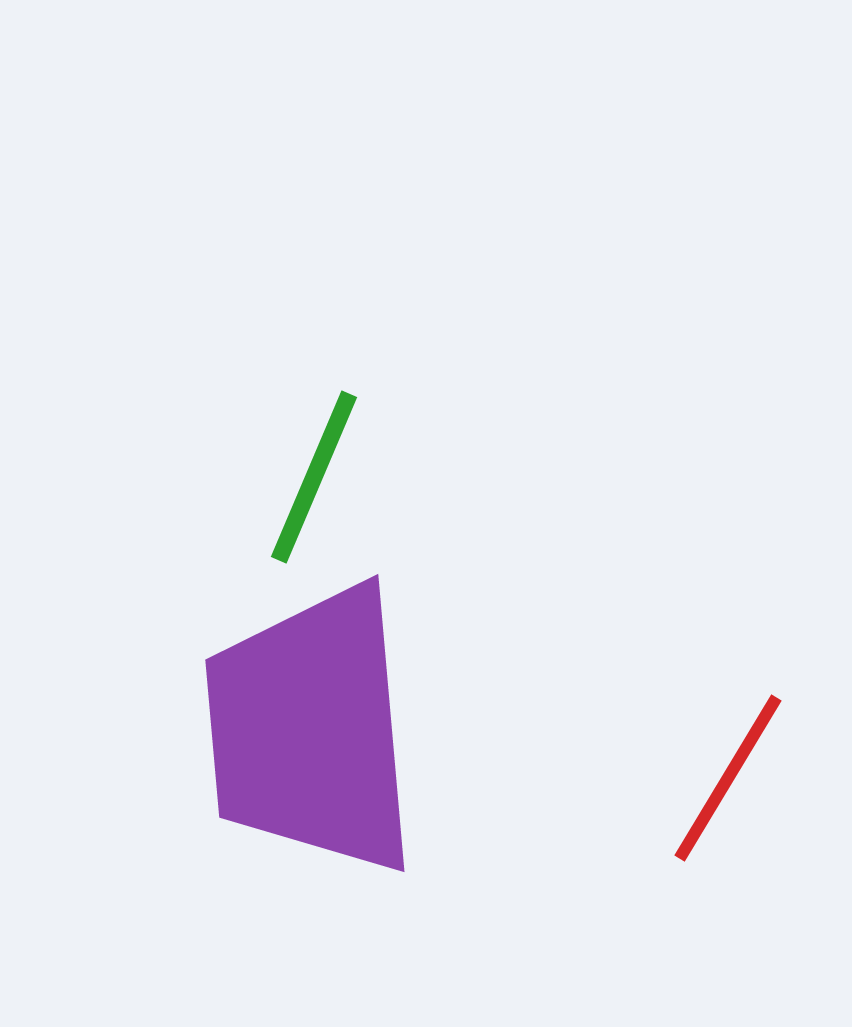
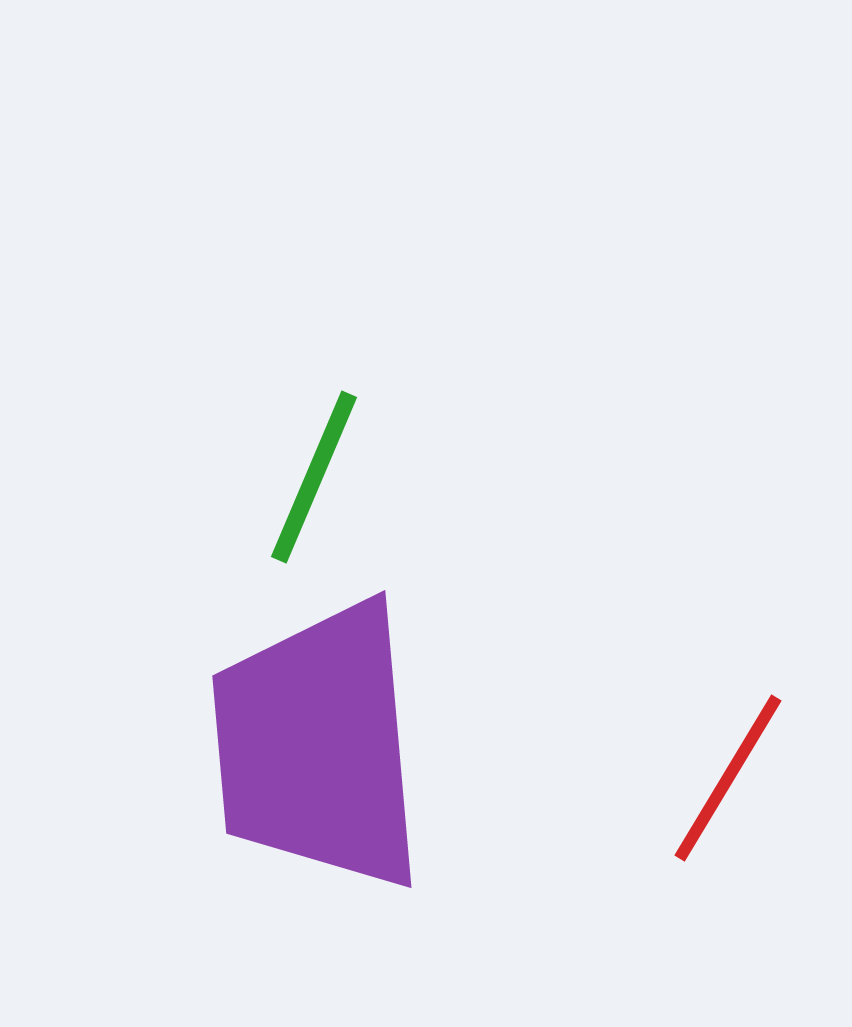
purple trapezoid: moved 7 px right, 16 px down
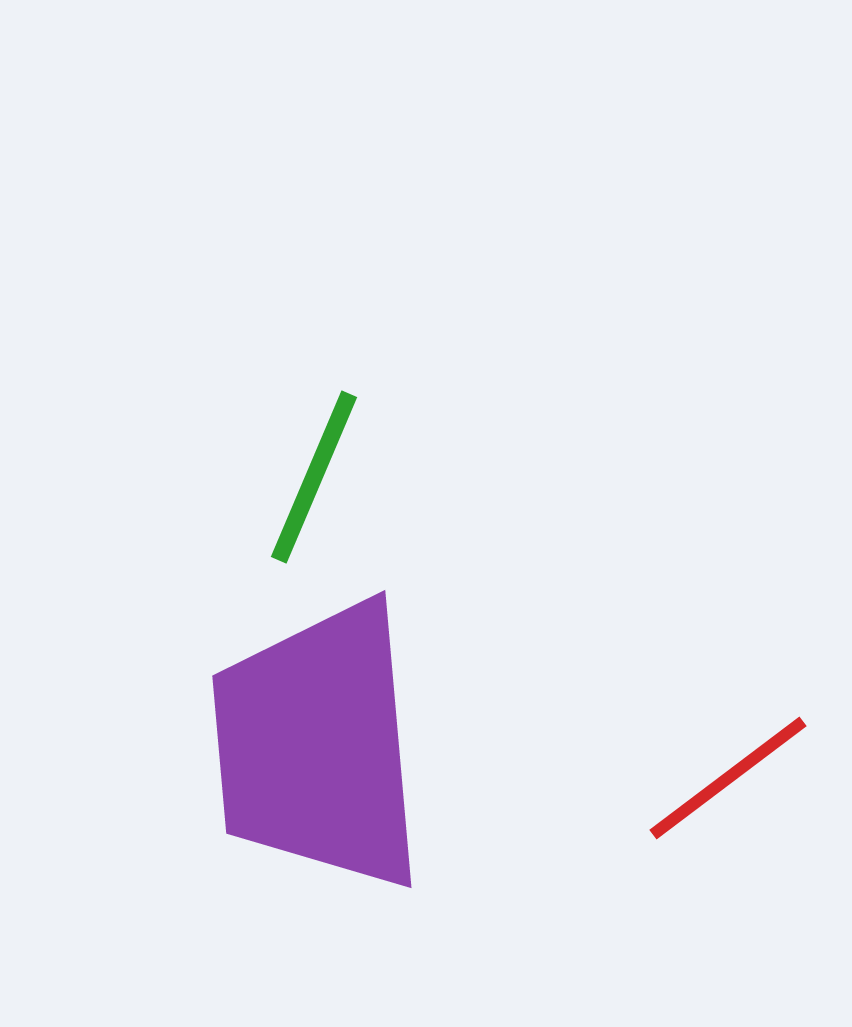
red line: rotated 22 degrees clockwise
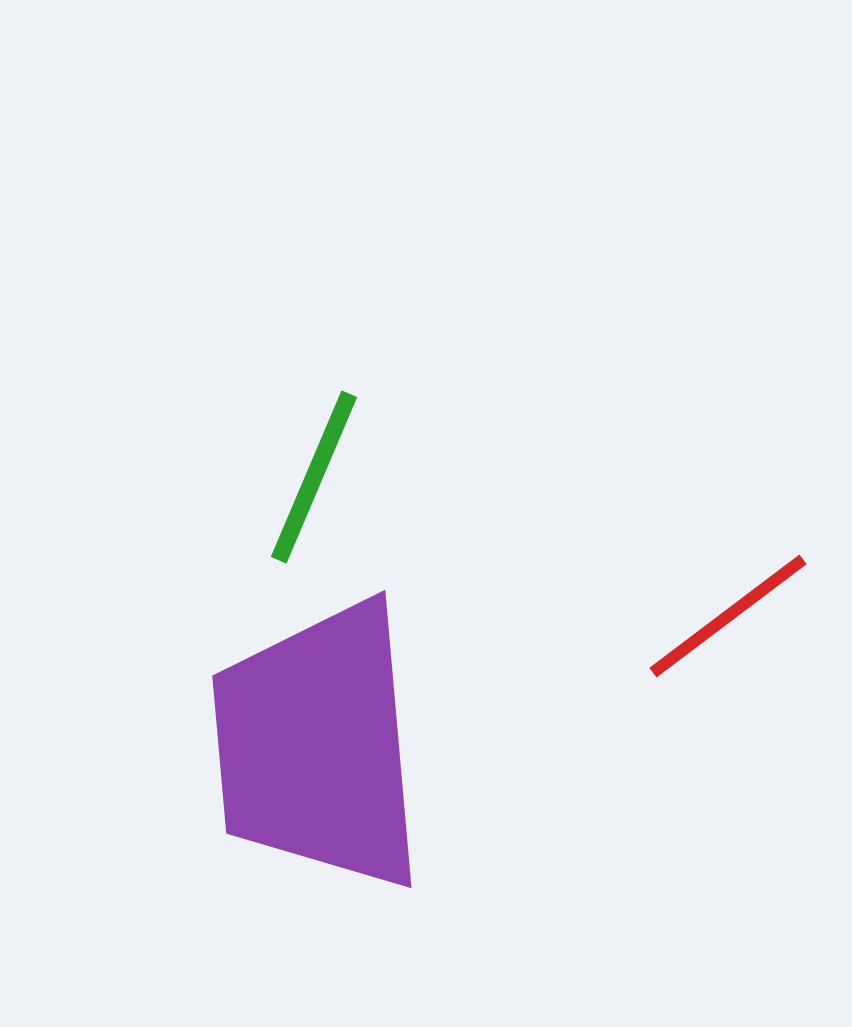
red line: moved 162 px up
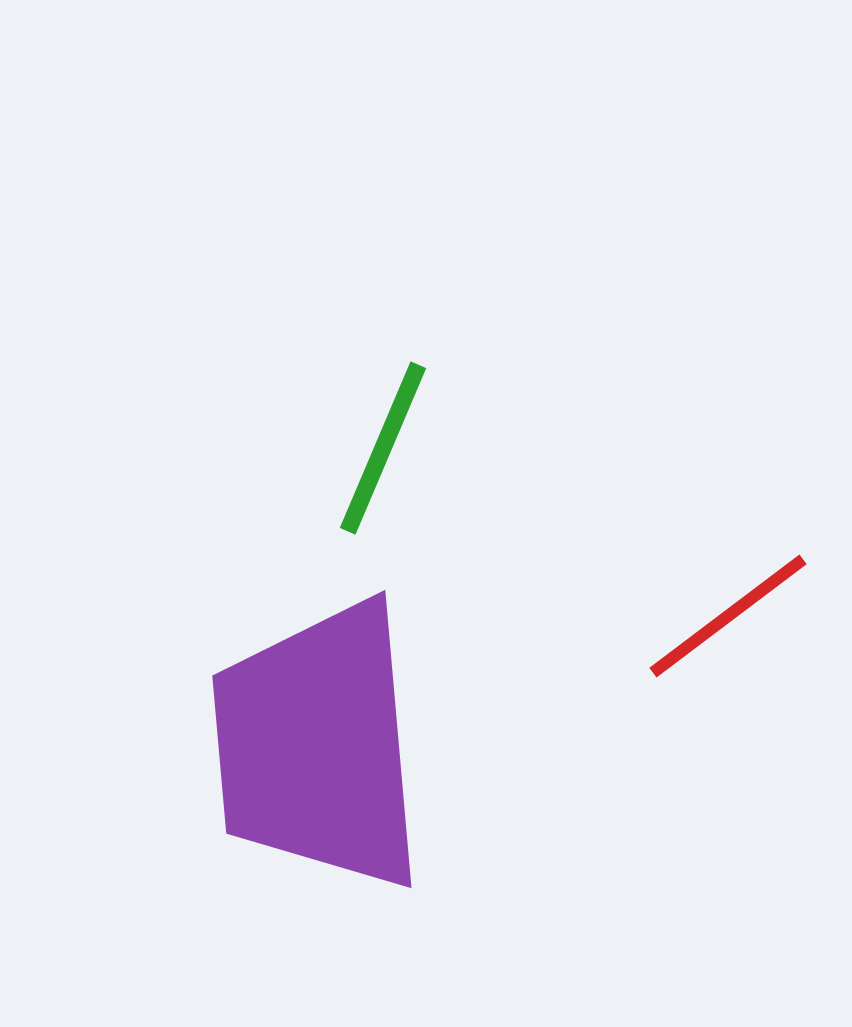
green line: moved 69 px right, 29 px up
